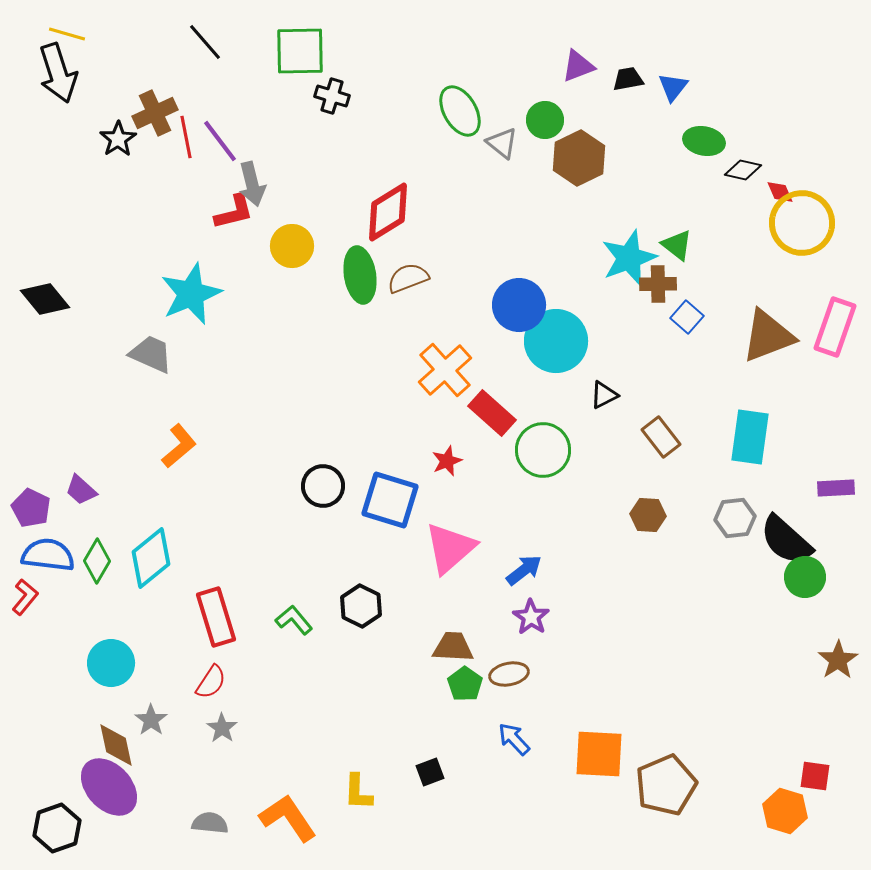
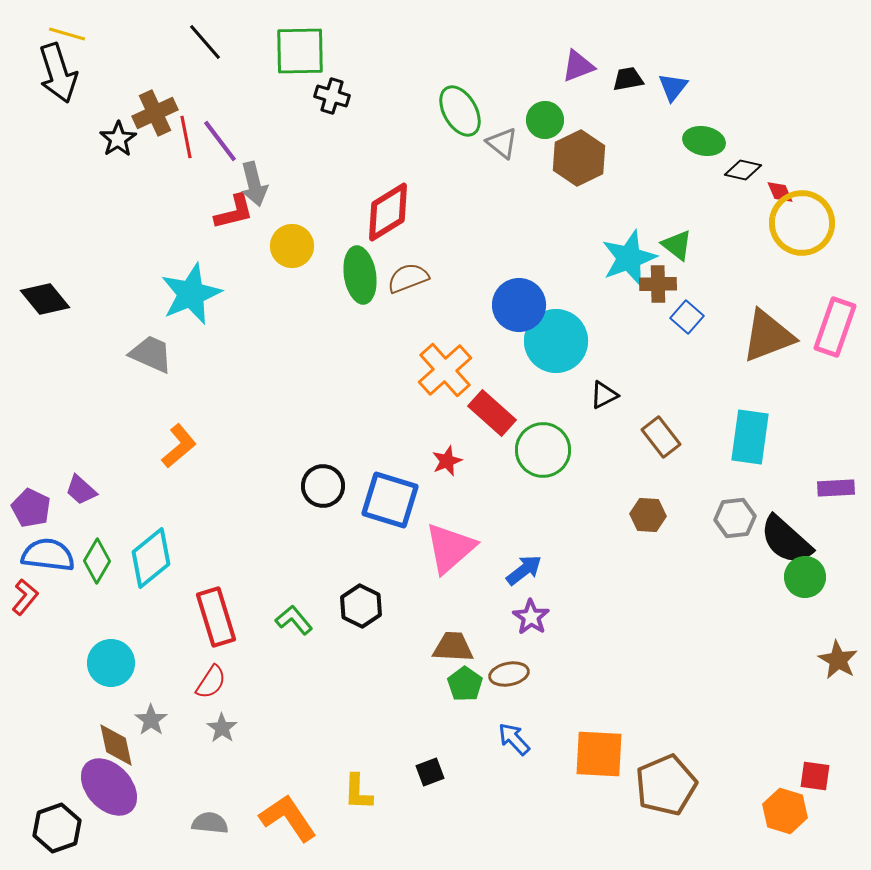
gray arrow at (252, 184): moved 2 px right
brown star at (838, 660): rotated 9 degrees counterclockwise
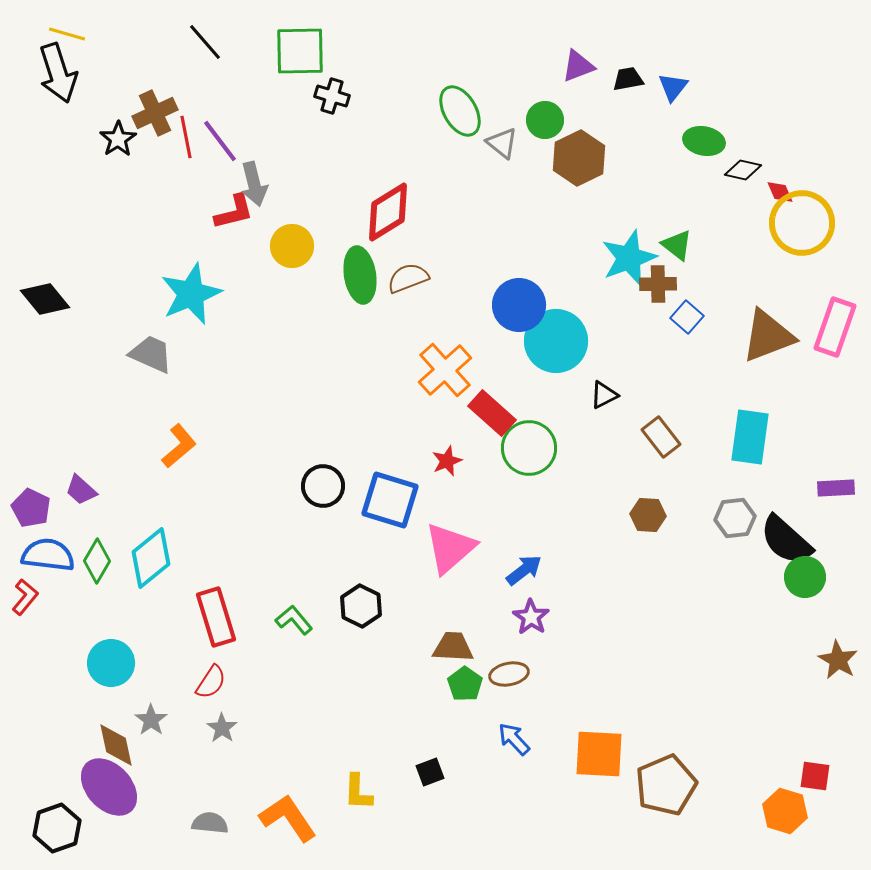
green circle at (543, 450): moved 14 px left, 2 px up
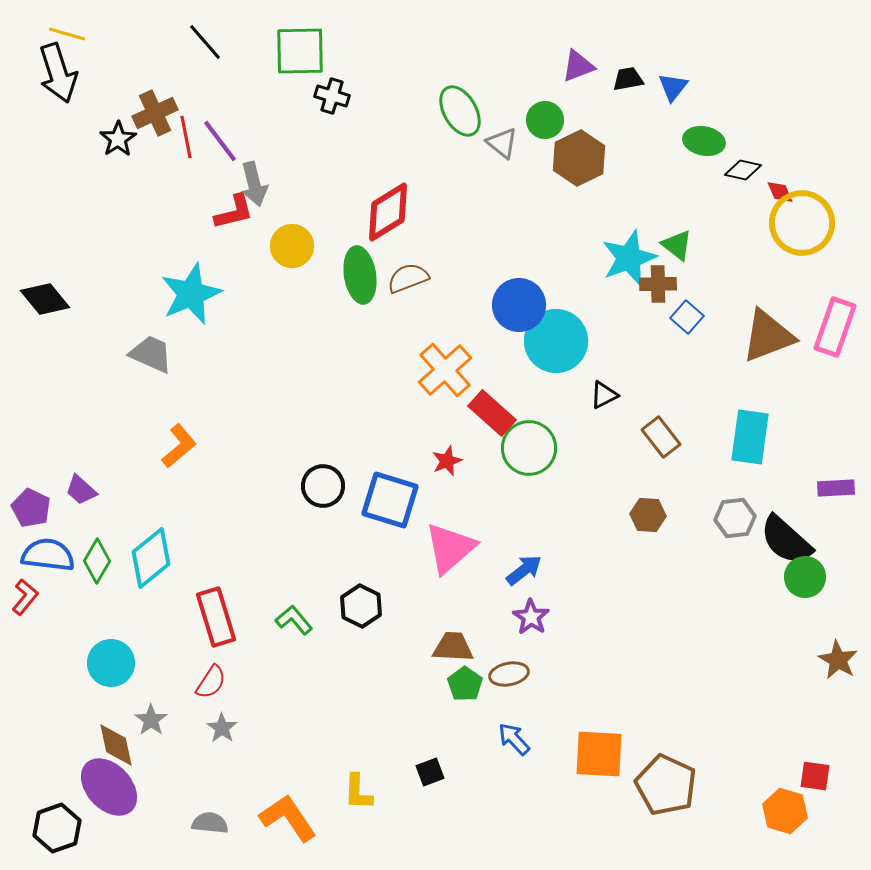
brown pentagon at (666, 785): rotated 24 degrees counterclockwise
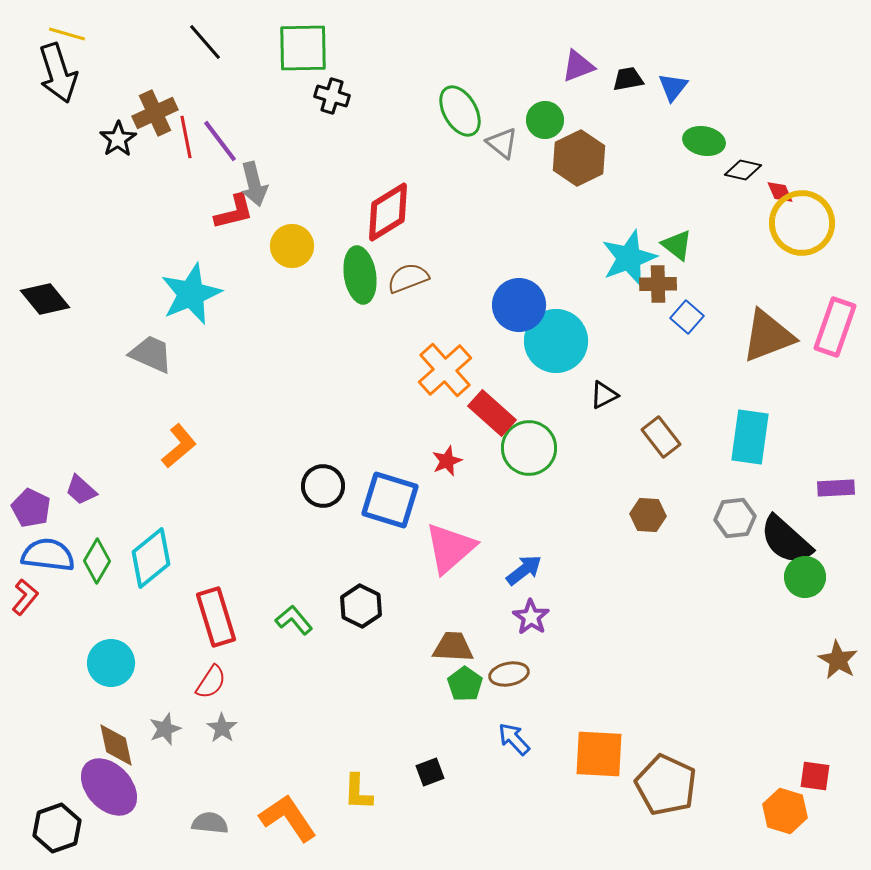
green square at (300, 51): moved 3 px right, 3 px up
gray star at (151, 720): moved 14 px right, 9 px down; rotated 16 degrees clockwise
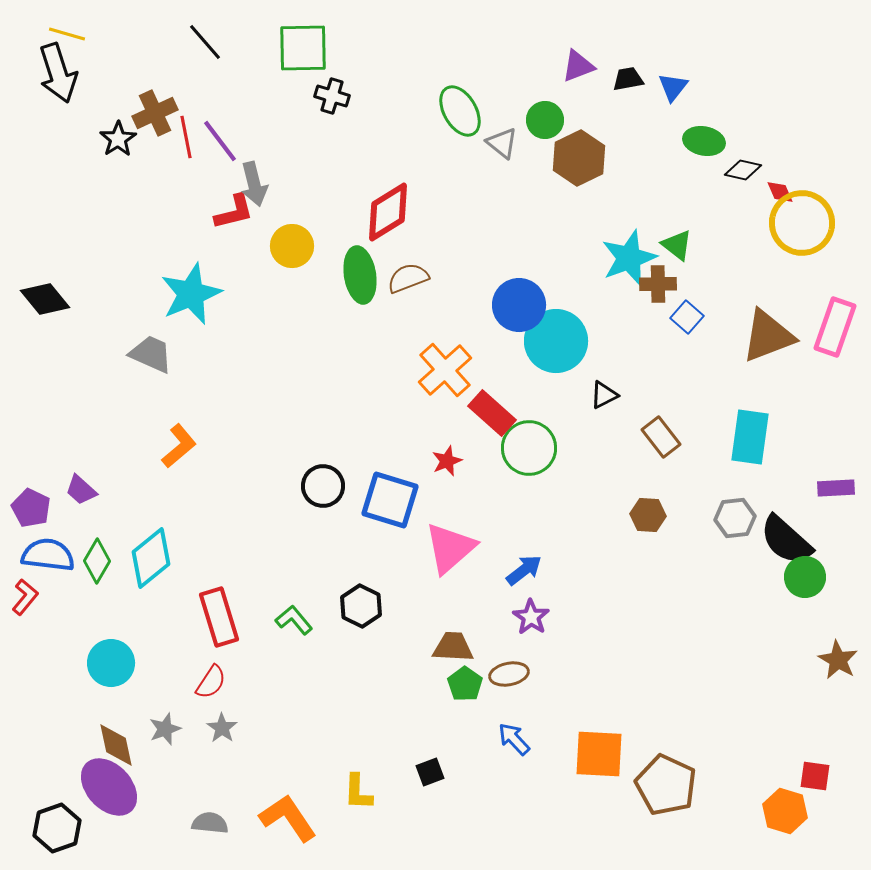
red rectangle at (216, 617): moved 3 px right
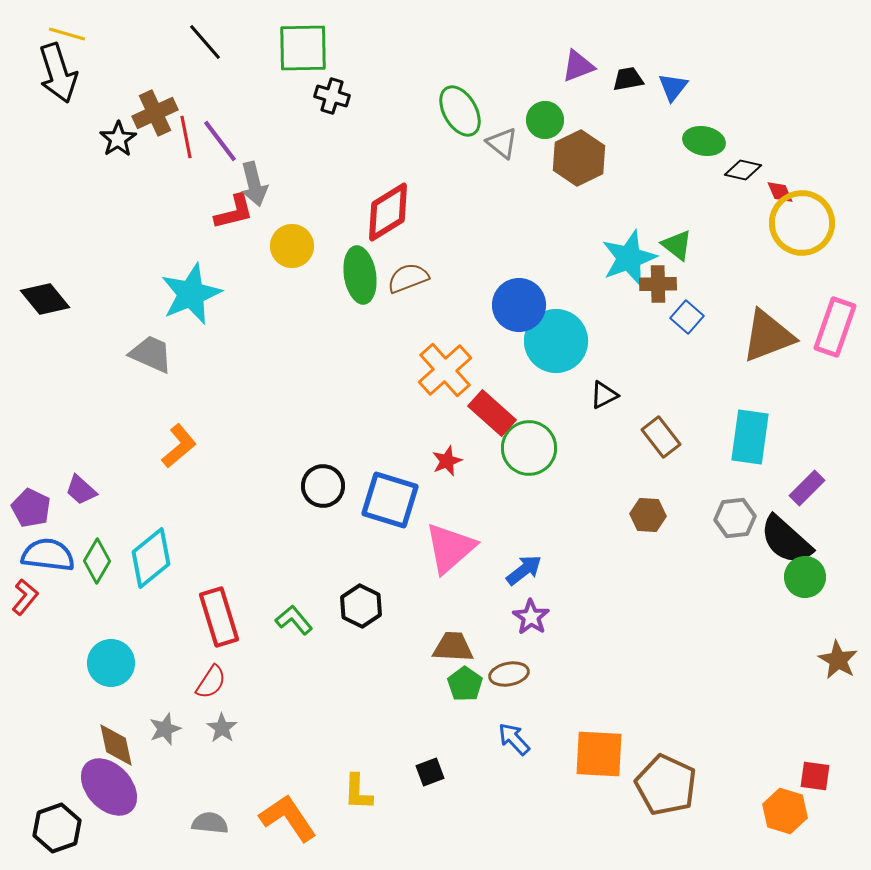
purple rectangle at (836, 488): moved 29 px left; rotated 42 degrees counterclockwise
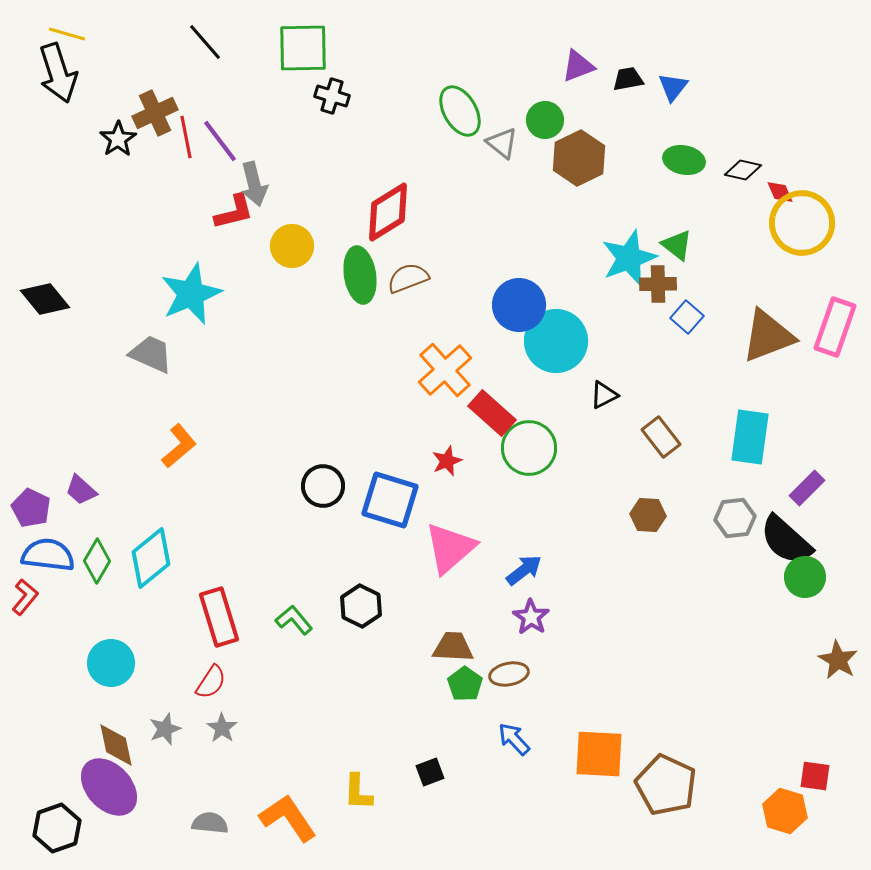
green ellipse at (704, 141): moved 20 px left, 19 px down
